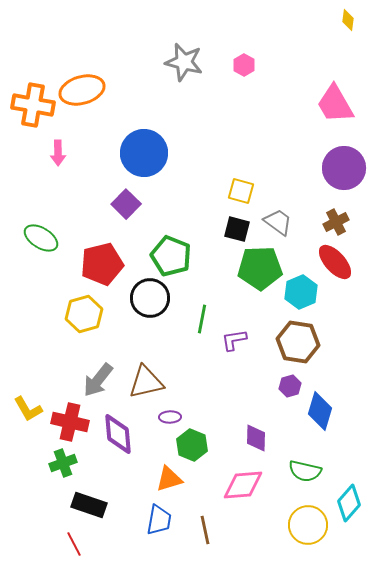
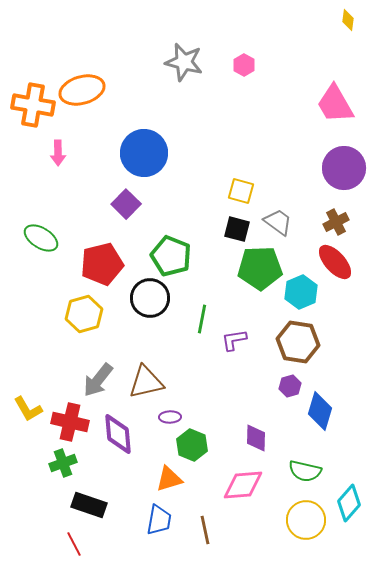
yellow circle at (308, 525): moved 2 px left, 5 px up
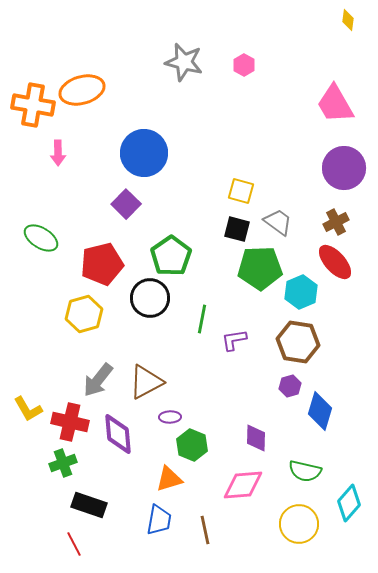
green pentagon at (171, 256): rotated 15 degrees clockwise
brown triangle at (146, 382): rotated 15 degrees counterclockwise
yellow circle at (306, 520): moved 7 px left, 4 px down
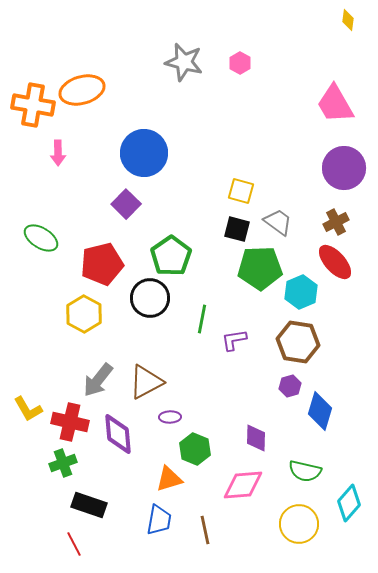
pink hexagon at (244, 65): moved 4 px left, 2 px up
yellow hexagon at (84, 314): rotated 15 degrees counterclockwise
green hexagon at (192, 445): moved 3 px right, 4 px down
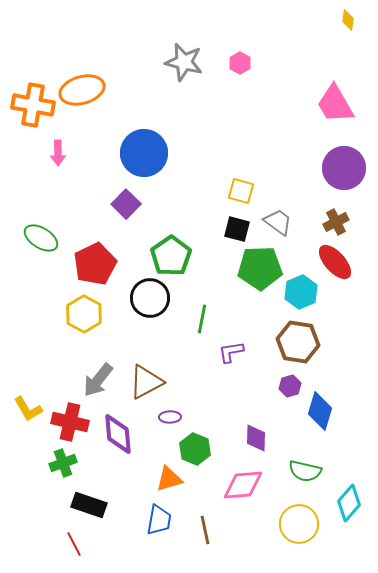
red pentagon at (102, 264): moved 7 px left; rotated 12 degrees counterclockwise
purple L-shape at (234, 340): moved 3 px left, 12 px down
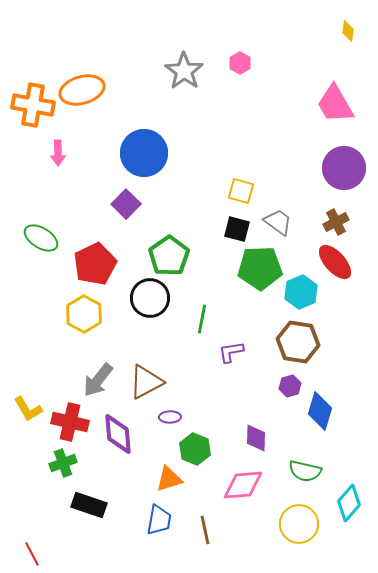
yellow diamond at (348, 20): moved 11 px down
gray star at (184, 62): moved 9 px down; rotated 21 degrees clockwise
green pentagon at (171, 256): moved 2 px left
red line at (74, 544): moved 42 px left, 10 px down
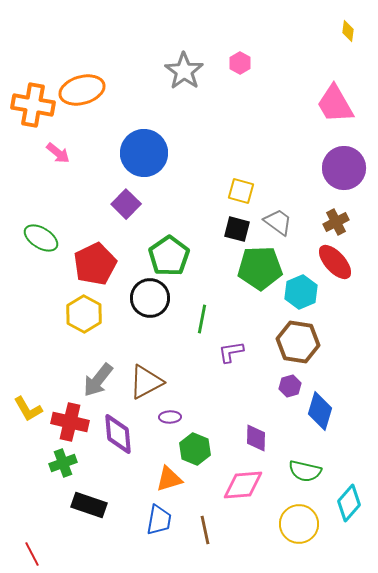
pink arrow at (58, 153): rotated 50 degrees counterclockwise
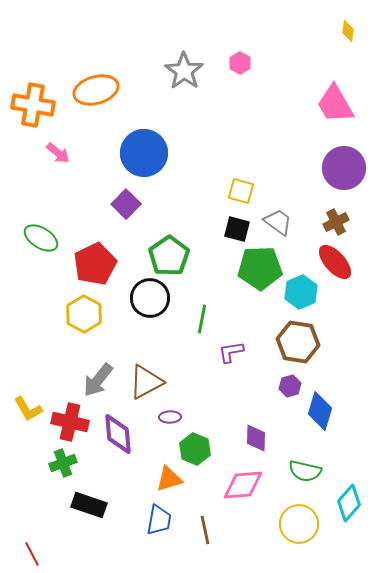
orange ellipse at (82, 90): moved 14 px right
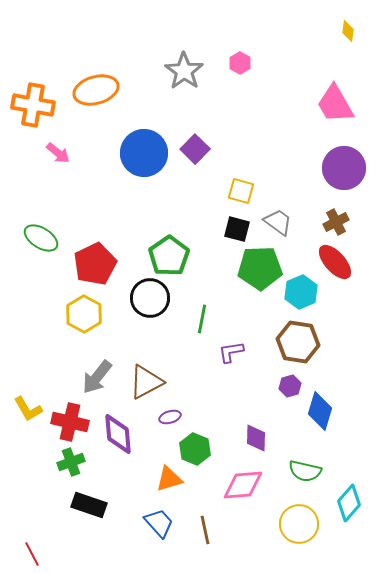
purple square at (126, 204): moved 69 px right, 55 px up
gray arrow at (98, 380): moved 1 px left, 3 px up
purple ellipse at (170, 417): rotated 15 degrees counterclockwise
green cross at (63, 463): moved 8 px right, 1 px up
blue trapezoid at (159, 520): moved 3 px down; rotated 52 degrees counterclockwise
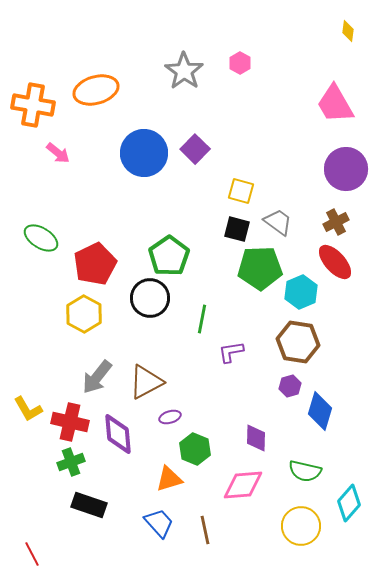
purple circle at (344, 168): moved 2 px right, 1 px down
yellow circle at (299, 524): moved 2 px right, 2 px down
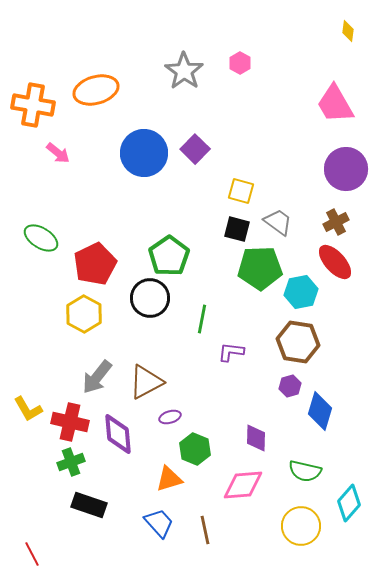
cyan hexagon at (301, 292): rotated 12 degrees clockwise
purple L-shape at (231, 352): rotated 16 degrees clockwise
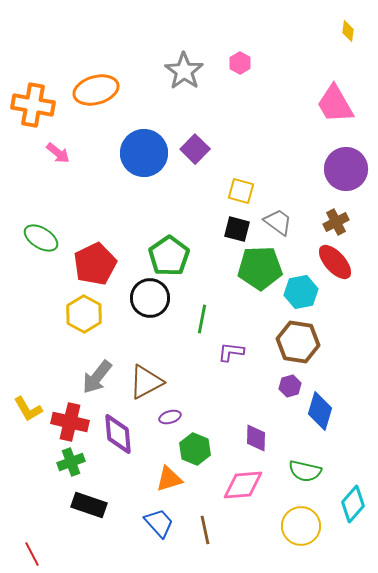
cyan diamond at (349, 503): moved 4 px right, 1 px down
